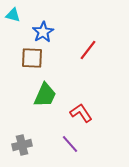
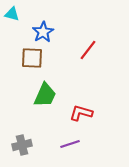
cyan triangle: moved 1 px left, 1 px up
red L-shape: rotated 40 degrees counterclockwise
purple line: rotated 66 degrees counterclockwise
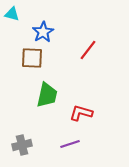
green trapezoid: moved 2 px right; rotated 12 degrees counterclockwise
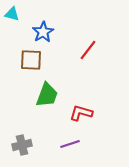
brown square: moved 1 px left, 2 px down
green trapezoid: rotated 8 degrees clockwise
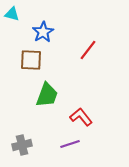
red L-shape: moved 4 px down; rotated 35 degrees clockwise
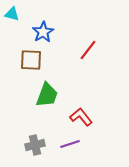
gray cross: moved 13 px right
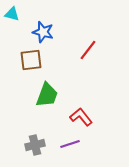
blue star: rotated 25 degrees counterclockwise
brown square: rotated 10 degrees counterclockwise
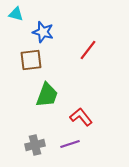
cyan triangle: moved 4 px right
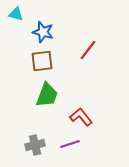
brown square: moved 11 px right, 1 px down
